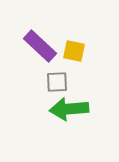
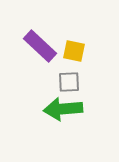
gray square: moved 12 px right
green arrow: moved 6 px left
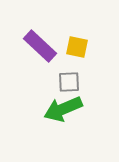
yellow square: moved 3 px right, 4 px up
green arrow: rotated 18 degrees counterclockwise
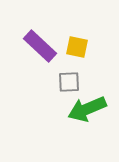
green arrow: moved 24 px right
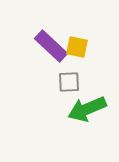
purple rectangle: moved 11 px right
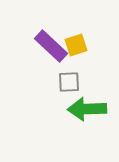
yellow square: moved 1 px left, 2 px up; rotated 30 degrees counterclockwise
green arrow: rotated 21 degrees clockwise
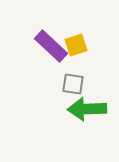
gray square: moved 4 px right, 2 px down; rotated 10 degrees clockwise
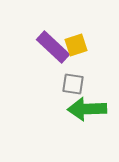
purple rectangle: moved 2 px right, 1 px down
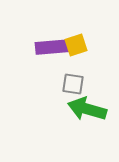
purple rectangle: rotated 48 degrees counterclockwise
green arrow: rotated 18 degrees clockwise
